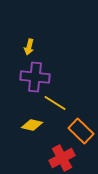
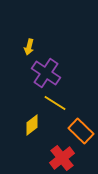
purple cross: moved 11 px right, 4 px up; rotated 28 degrees clockwise
yellow diamond: rotated 50 degrees counterclockwise
red cross: rotated 10 degrees counterclockwise
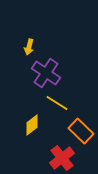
yellow line: moved 2 px right
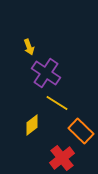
yellow arrow: rotated 35 degrees counterclockwise
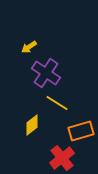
yellow arrow: rotated 77 degrees clockwise
orange rectangle: rotated 60 degrees counterclockwise
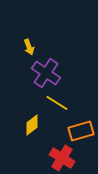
yellow arrow: rotated 77 degrees counterclockwise
red cross: rotated 20 degrees counterclockwise
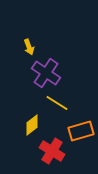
red cross: moved 10 px left, 7 px up
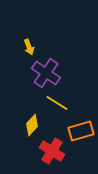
yellow diamond: rotated 10 degrees counterclockwise
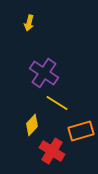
yellow arrow: moved 24 px up; rotated 35 degrees clockwise
purple cross: moved 2 px left
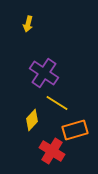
yellow arrow: moved 1 px left, 1 px down
yellow diamond: moved 5 px up
orange rectangle: moved 6 px left, 1 px up
